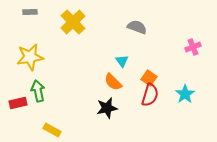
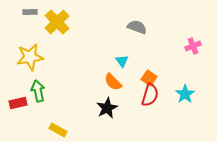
yellow cross: moved 16 px left
pink cross: moved 1 px up
black star: rotated 15 degrees counterclockwise
yellow rectangle: moved 6 px right
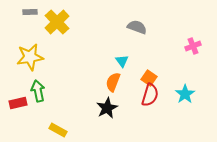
orange semicircle: rotated 66 degrees clockwise
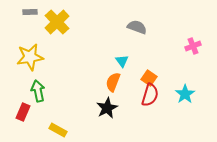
red rectangle: moved 5 px right, 9 px down; rotated 54 degrees counterclockwise
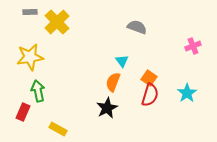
cyan star: moved 2 px right, 1 px up
yellow rectangle: moved 1 px up
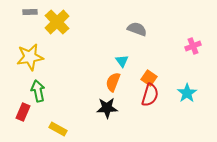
gray semicircle: moved 2 px down
black star: rotated 25 degrees clockwise
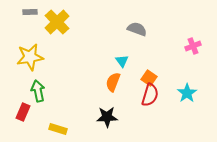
black star: moved 9 px down
yellow rectangle: rotated 12 degrees counterclockwise
